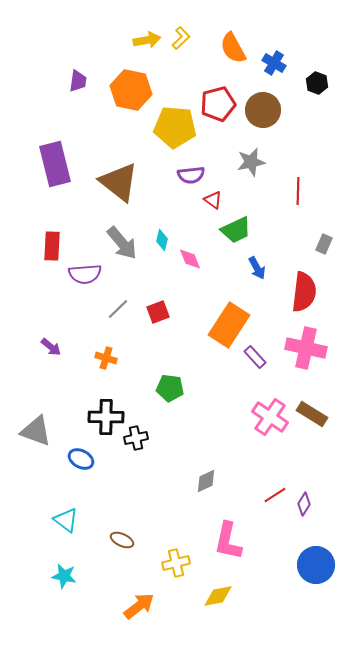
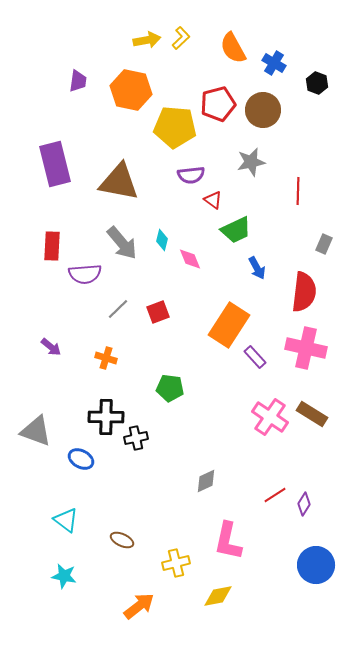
brown triangle at (119, 182): rotated 27 degrees counterclockwise
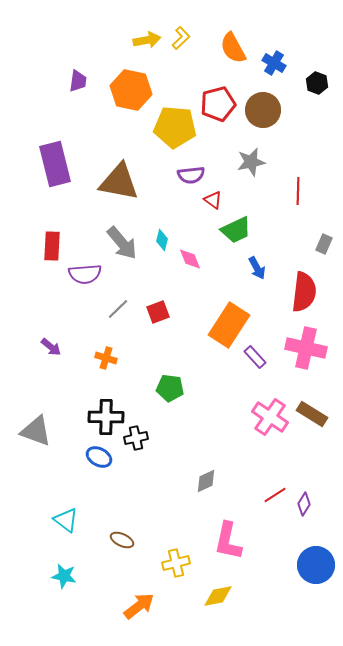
blue ellipse at (81, 459): moved 18 px right, 2 px up
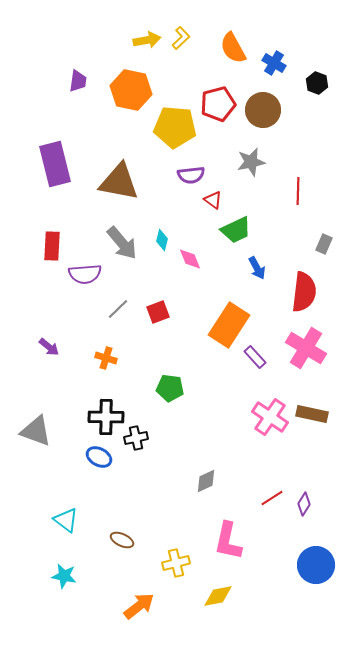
purple arrow at (51, 347): moved 2 px left
pink cross at (306, 348): rotated 18 degrees clockwise
brown rectangle at (312, 414): rotated 20 degrees counterclockwise
red line at (275, 495): moved 3 px left, 3 px down
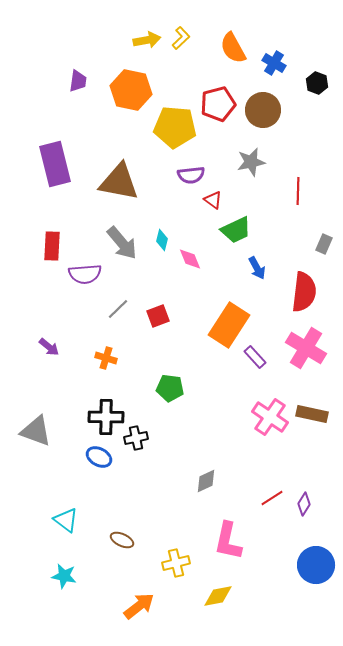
red square at (158, 312): moved 4 px down
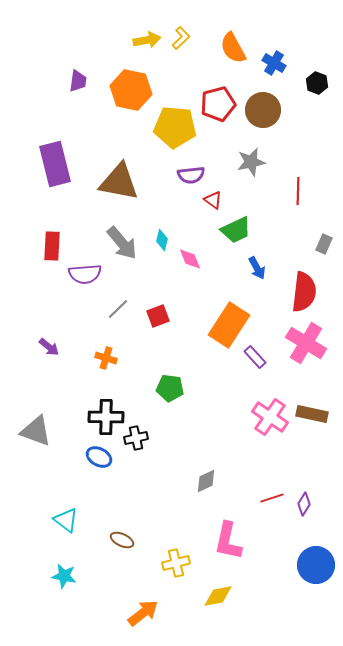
pink cross at (306, 348): moved 5 px up
red line at (272, 498): rotated 15 degrees clockwise
orange arrow at (139, 606): moved 4 px right, 7 px down
